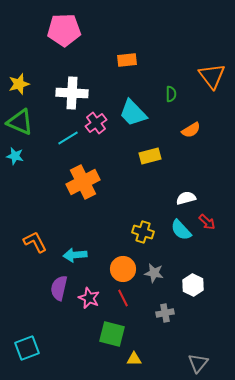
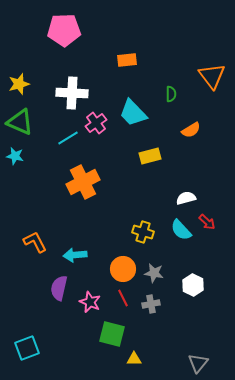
pink star: moved 1 px right, 4 px down
gray cross: moved 14 px left, 9 px up
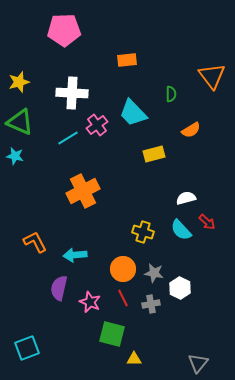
yellow star: moved 2 px up
pink cross: moved 1 px right, 2 px down
yellow rectangle: moved 4 px right, 2 px up
orange cross: moved 9 px down
white hexagon: moved 13 px left, 3 px down
